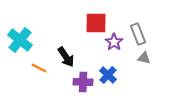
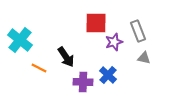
gray rectangle: moved 3 px up
purple star: rotated 18 degrees clockwise
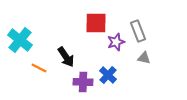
purple star: moved 2 px right
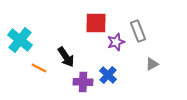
gray triangle: moved 8 px right, 6 px down; rotated 40 degrees counterclockwise
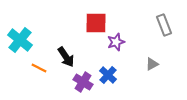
gray rectangle: moved 26 px right, 6 px up
purple cross: rotated 30 degrees clockwise
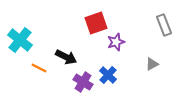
red square: rotated 20 degrees counterclockwise
black arrow: rotated 30 degrees counterclockwise
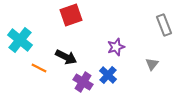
red square: moved 25 px left, 8 px up
purple star: moved 5 px down
gray triangle: rotated 24 degrees counterclockwise
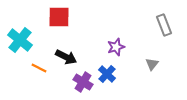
red square: moved 12 px left, 2 px down; rotated 20 degrees clockwise
blue cross: moved 1 px left, 1 px up
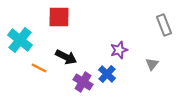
purple star: moved 3 px right, 3 px down
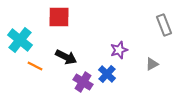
gray triangle: rotated 24 degrees clockwise
orange line: moved 4 px left, 2 px up
